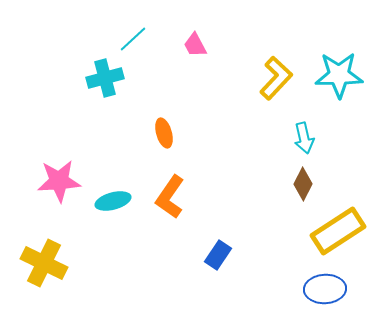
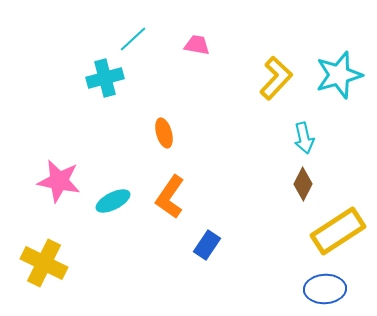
pink trapezoid: moved 2 px right; rotated 128 degrees clockwise
cyan star: rotated 15 degrees counterclockwise
pink star: rotated 15 degrees clockwise
cyan ellipse: rotated 12 degrees counterclockwise
blue rectangle: moved 11 px left, 10 px up
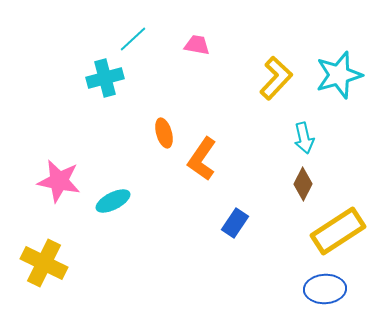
orange L-shape: moved 32 px right, 38 px up
blue rectangle: moved 28 px right, 22 px up
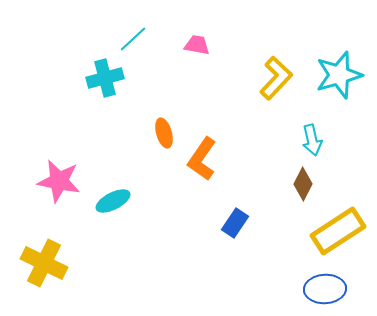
cyan arrow: moved 8 px right, 2 px down
